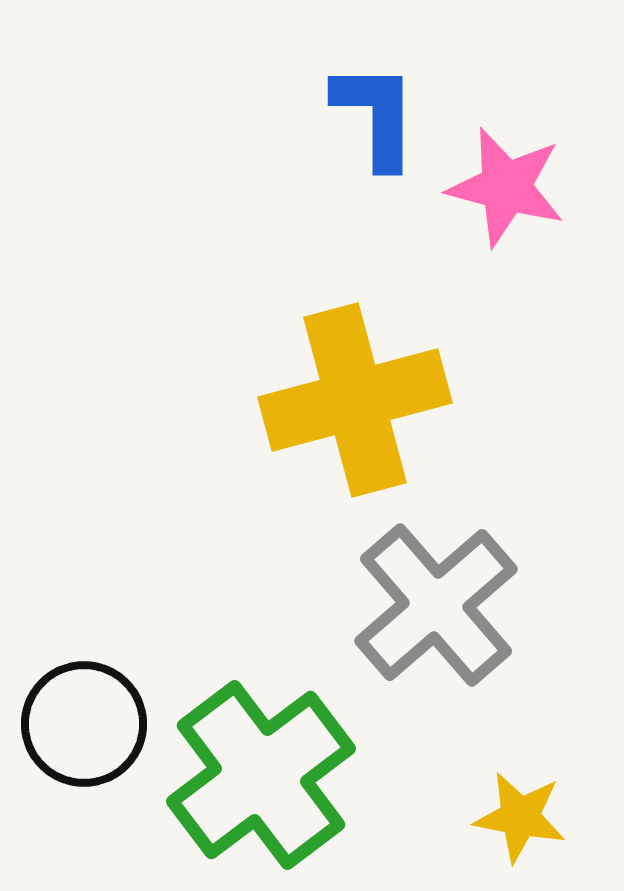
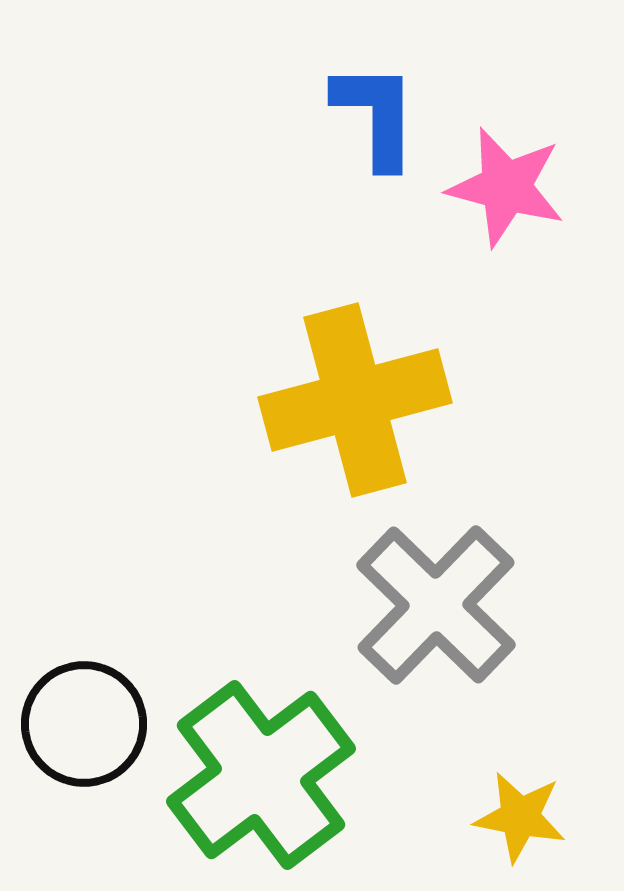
gray cross: rotated 5 degrees counterclockwise
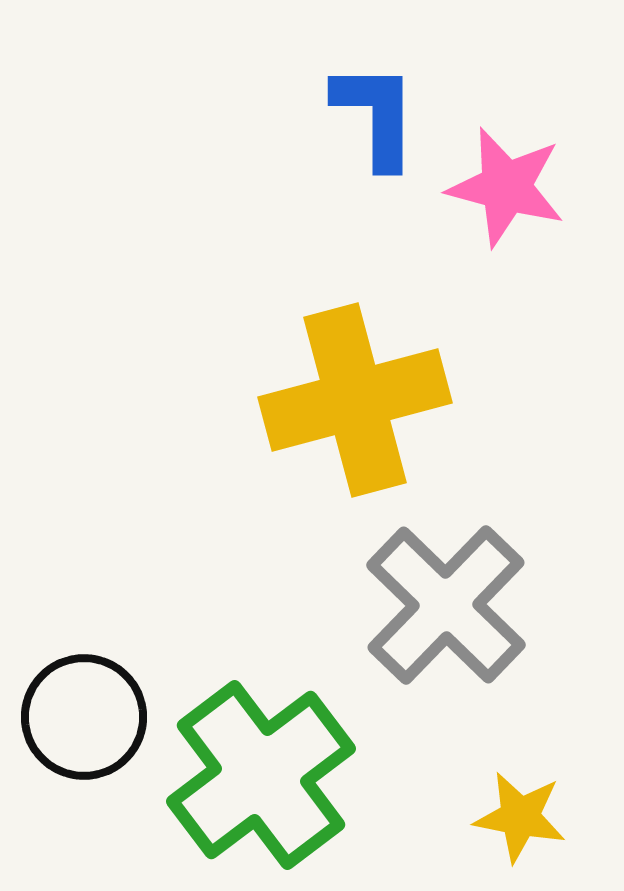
gray cross: moved 10 px right
black circle: moved 7 px up
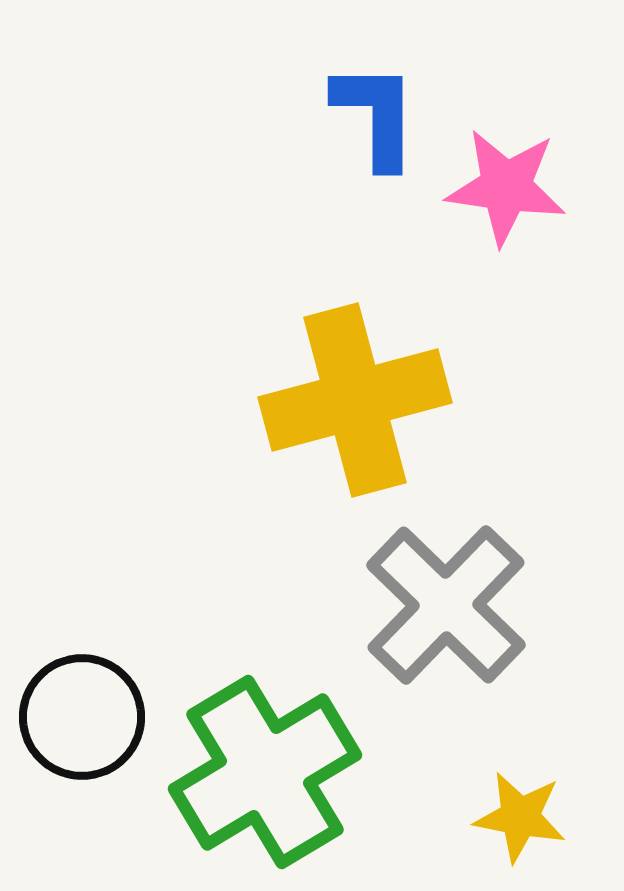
pink star: rotated 7 degrees counterclockwise
black circle: moved 2 px left
green cross: moved 4 px right, 3 px up; rotated 6 degrees clockwise
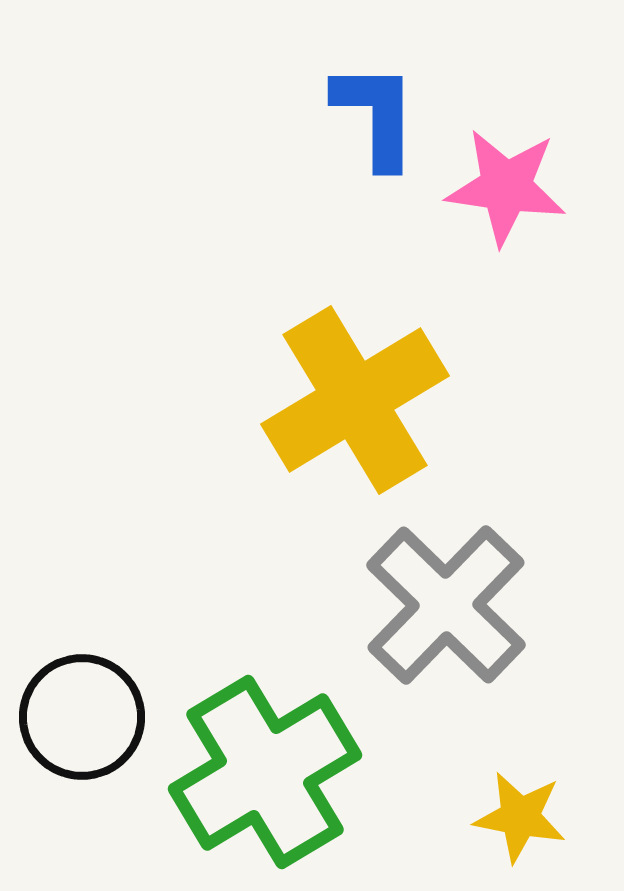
yellow cross: rotated 16 degrees counterclockwise
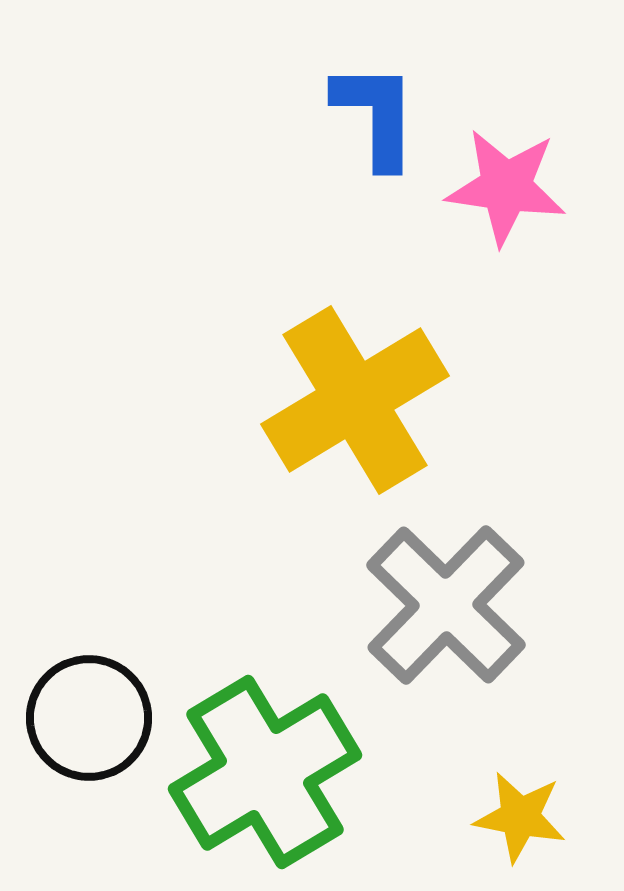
black circle: moved 7 px right, 1 px down
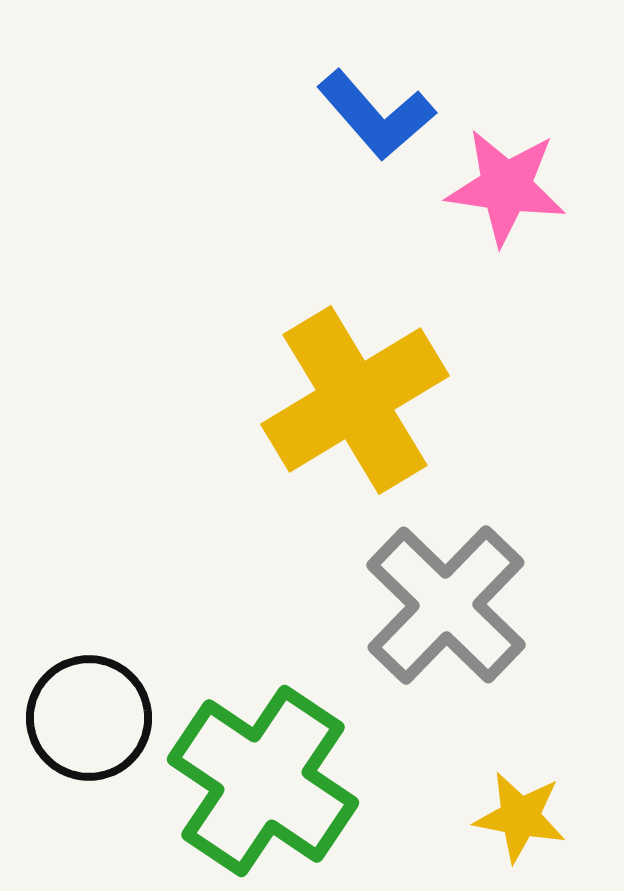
blue L-shape: rotated 139 degrees clockwise
green cross: moved 2 px left, 9 px down; rotated 25 degrees counterclockwise
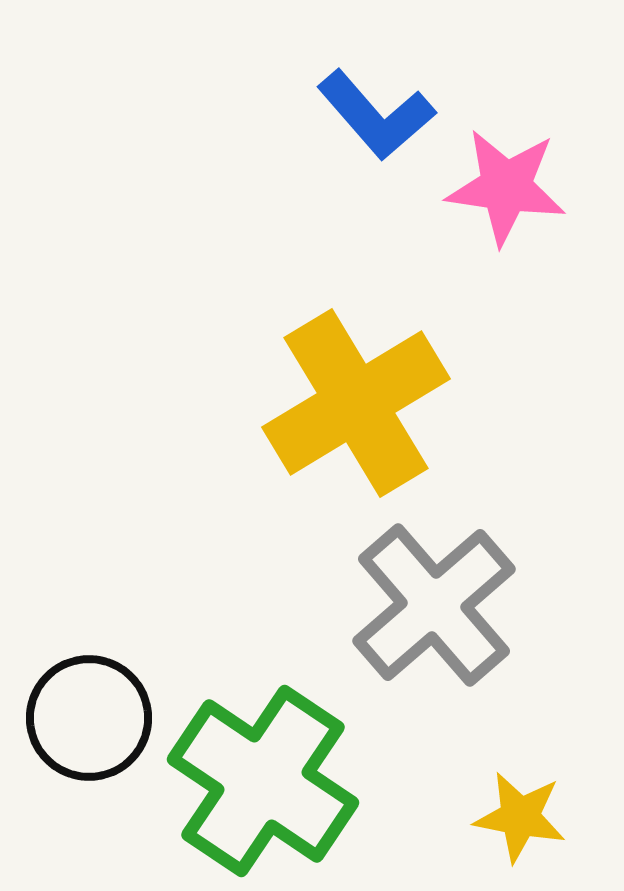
yellow cross: moved 1 px right, 3 px down
gray cross: moved 12 px left; rotated 5 degrees clockwise
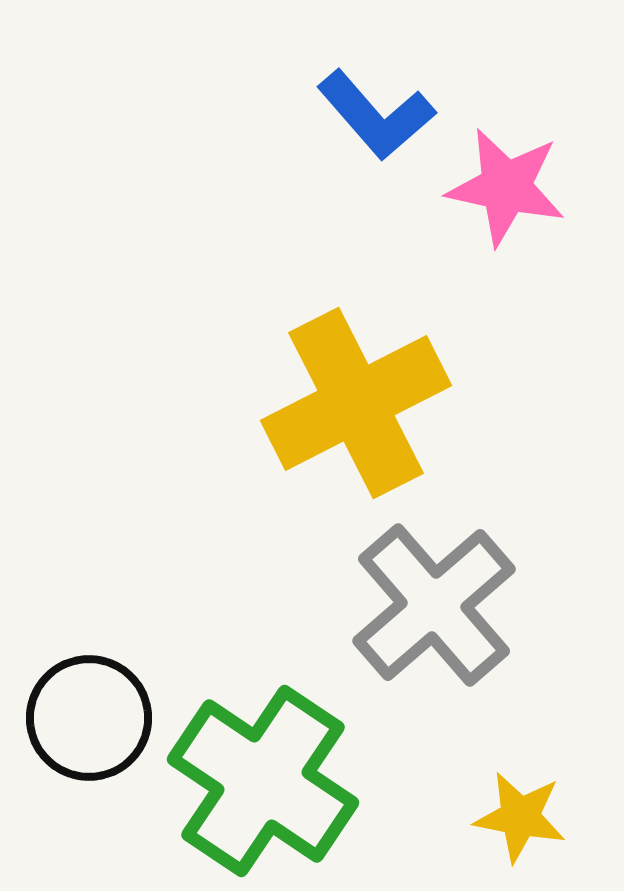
pink star: rotated 4 degrees clockwise
yellow cross: rotated 4 degrees clockwise
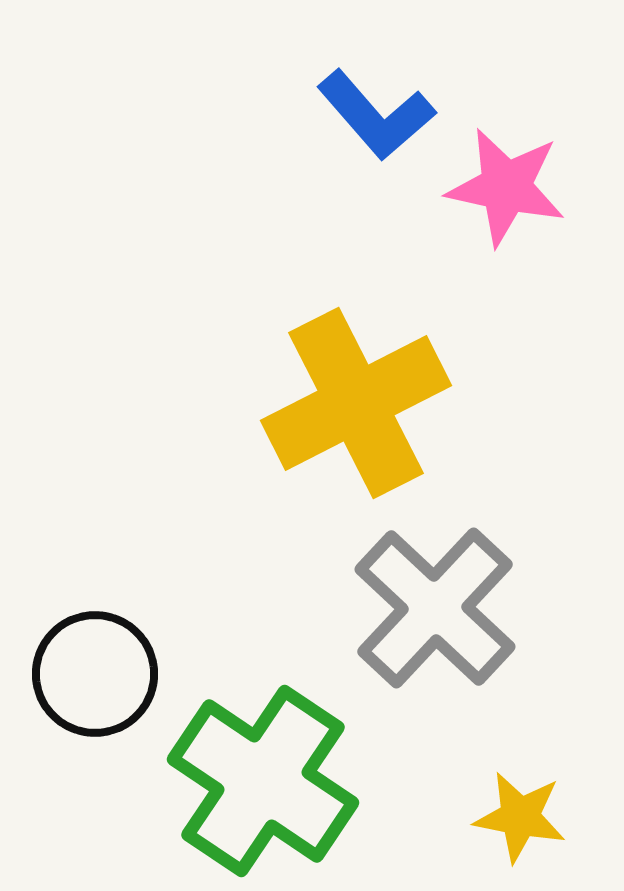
gray cross: moved 1 px right, 3 px down; rotated 6 degrees counterclockwise
black circle: moved 6 px right, 44 px up
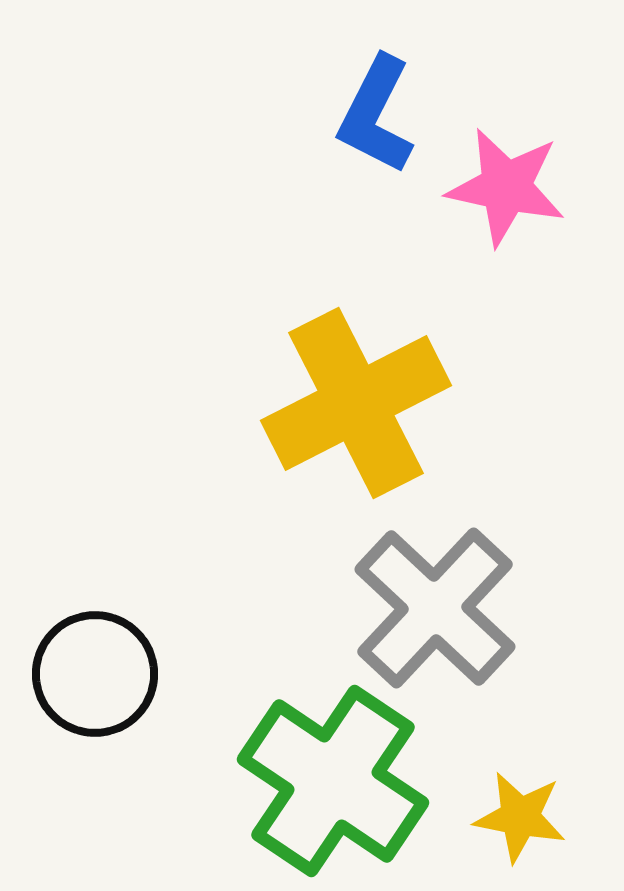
blue L-shape: rotated 68 degrees clockwise
green cross: moved 70 px right
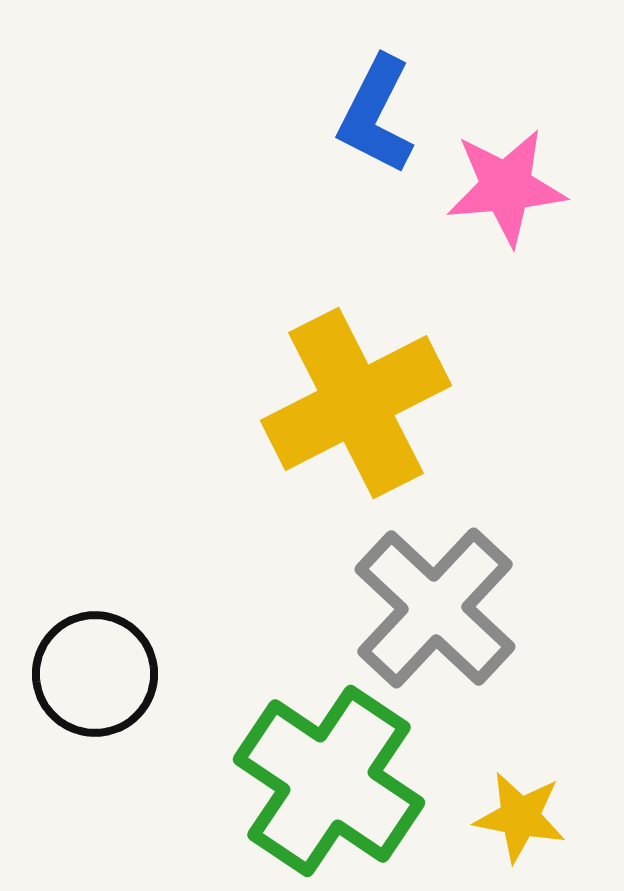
pink star: rotated 17 degrees counterclockwise
green cross: moved 4 px left
